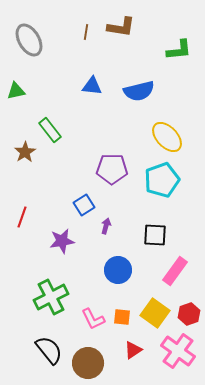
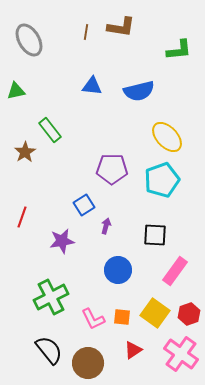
pink cross: moved 3 px right, 3 px down
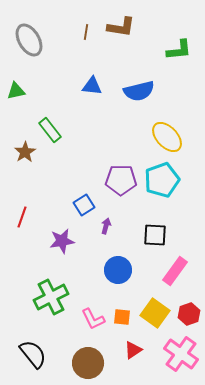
purple pentagon: moved 9 px right, 11 px down
black semicircle: moved 16 px left, 4 px down
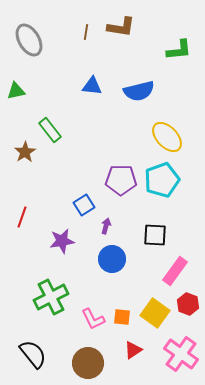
blue circle: moved 6 px left, 11 px up
red hexagon: moved 1 px left, 10 px up; rotated 20 degrees counterclockwise
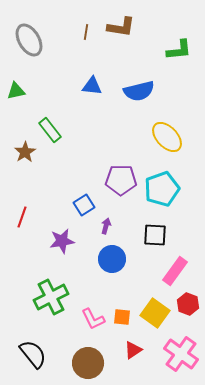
cyan pentagon: moved 9 px down
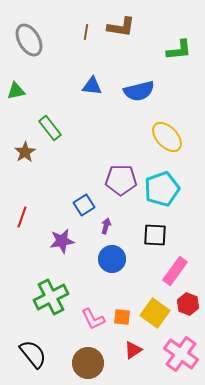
green rectangle: moved 2 px up
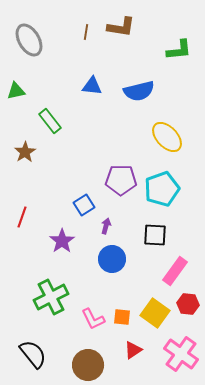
green rectangle: moved 7 px up
purple star: rotated 25 degrees counterclockwise
red hexagon: rotated 15 degrees counterclockwise
brown circle: moved 2 px down
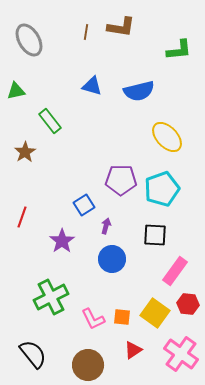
blue triangle: rotated 10 degrees clockwise
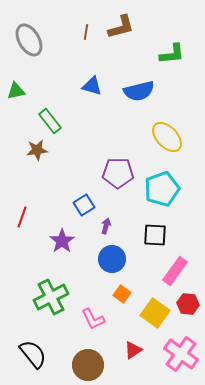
brown L-shape: rotated 24 degrees counterclockwise
green L-shape: moved 7 px left, 4 px down
brown star: moved 12 px right, 2 px up; rotated 25 degrees clockwise
purple pentagon: moved 3 px left, 7 px up
orange square: moved 23 px up; rotated 30 degrees clockwise
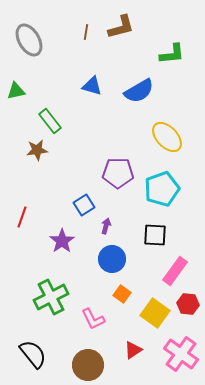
blue semicircle: rotated 16 degrees counterclockwise
